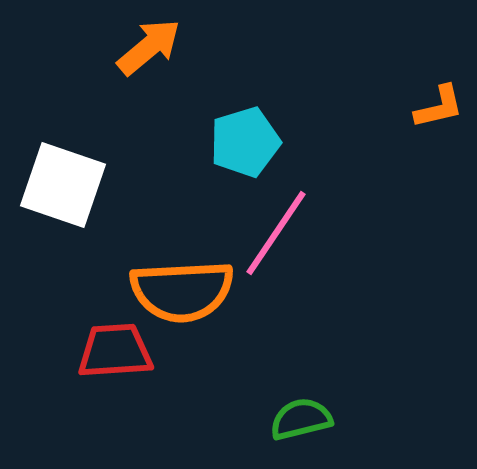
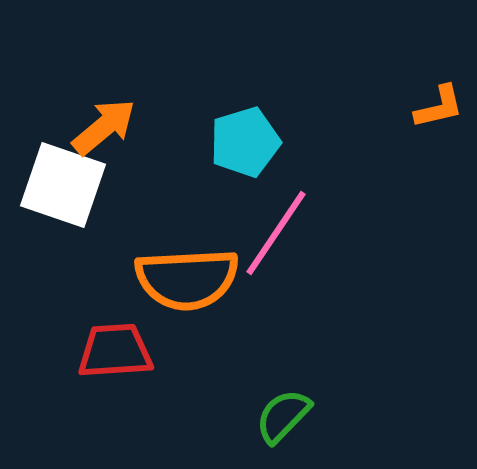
orange arrow: moved 45 px left, 80 px down
orange semicircle: moved 5 px right, 12 px up
green semicircle: moved 18 px left, 3 px up; rotated 32 degrees counterclockwise
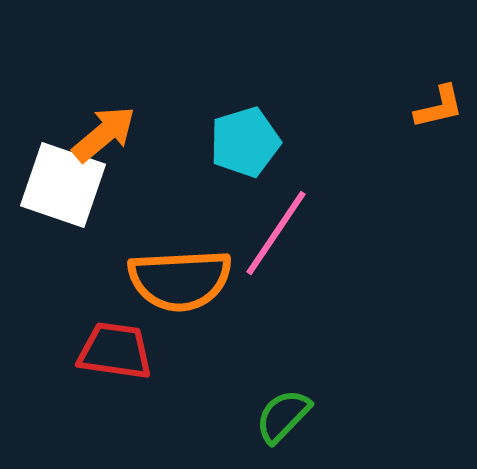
orange arrow: moved 7 px down
orange semicircle: moved 7 px left, 1 px down
red trapezoid: rotated 12 degrees clockwise
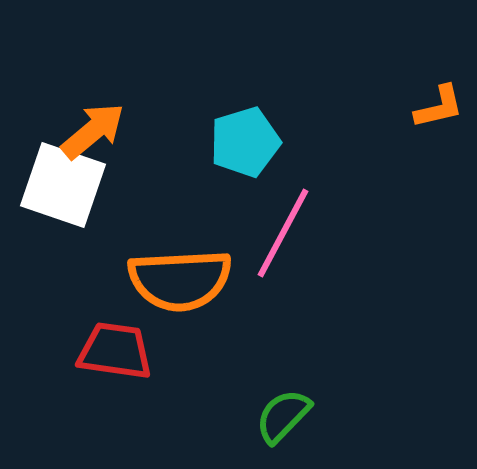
orange arrow: moved 11 px left, 3 px up
pink line: moved 7 px right; rotated 6 degrees counterclockwise
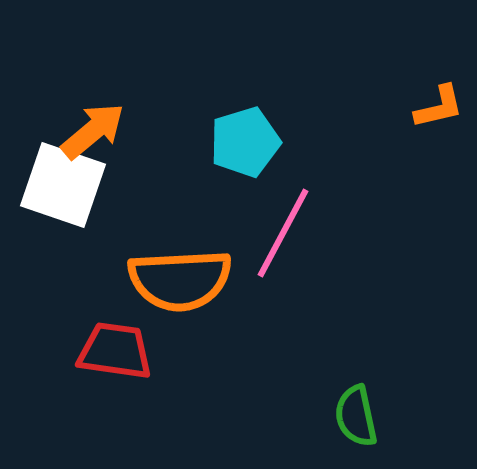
green semicircle: moved 73 px right; rotated 56 degrees counterclockwise
